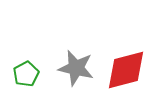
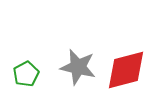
gray star: moved 2 px right, 1 px up
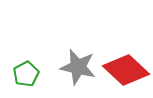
red diamond: rotated 57 degrees clockwise
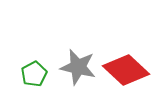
green pentagon: moved 8 px right
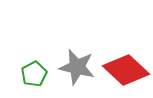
gray star: moved 1 px left
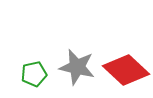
green pentagon: rotated 15 degrees clockwise
